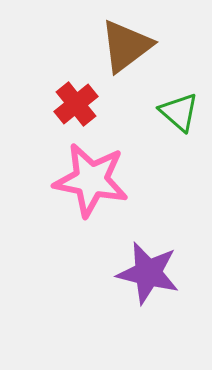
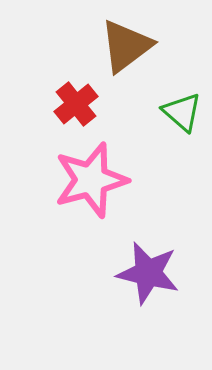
green triangle: moved 3 px right
pink star: rotated 26 degrees counterclockwise
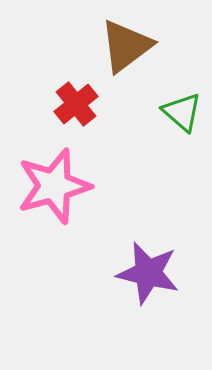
pink star: moved 37 px left, 6 px down
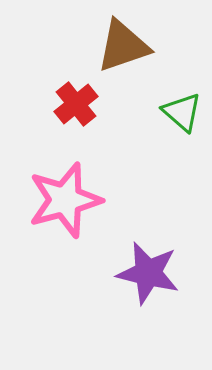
brown triangle: moved 3 px left; rotated 18 degrees clockwise
pink star: moved 11 px right, 14 px down
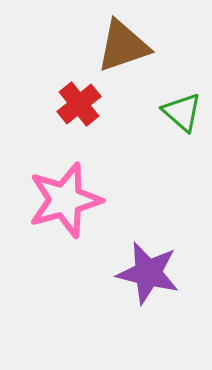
red cross: moved 3 px right
